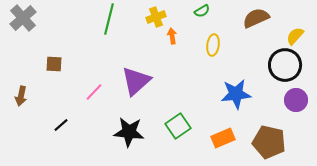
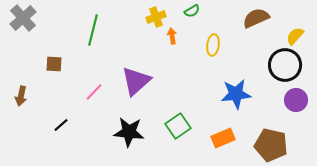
green semicircle: moved 10 px left
green line: moved 16 px left, 11 px down
brown pentagon: moved 2 px right, 3 px down
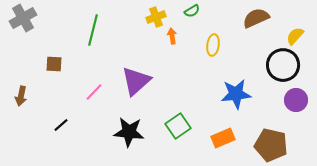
gray cross: rotated 12 degrees clockwise
black circle: moved 2 px left
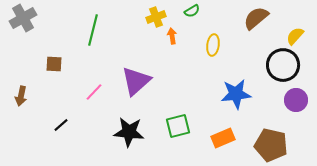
brown semicircle: rotated 16 degrees counterclockwise
green square: rotated 20 degrees clockwise
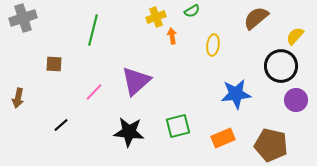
gray cross: rotated 12 degrees clockwise
black circle: moved 2 px left, 1 px down
brown arrow: moved 3 px left, 2 px down
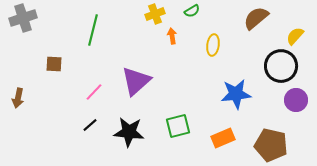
yellow cross: moved 1 px left, 3 px up
black line: moved 29 px right
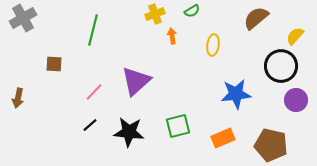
gray cross: rotated 12 degrees counterclockwise
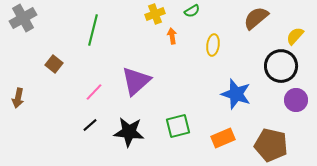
brown square: rotated 36 degrees clockwise
blue star: rotated 24 degrees clockwise
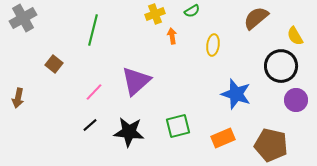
yellow semicircle: rotated 72 degrees counterclockwise
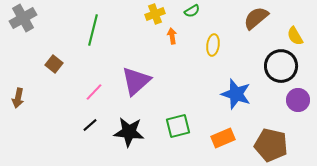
purple circle: moved 2 px right
